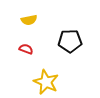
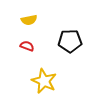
red semicircle: moved 1 px right, 3 px up
yellow star: moved 2 px left, 1 px up
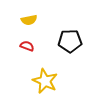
yellow star: moved 1 px right
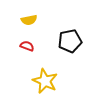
black pentagon: rotated 10 degrees counterclockwise
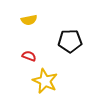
black pentagon: rotated 10 degrees clockwise
red semicircle: moved 2 px right, 10 px down
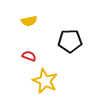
yellow semicircle: moved 1 px down
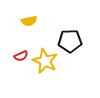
red semicircle: moved 8 px left; rotated 136 degrees clockwise
yellow star: moved 20 px up
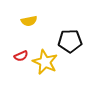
yellow star: moved 1 px down
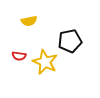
black pentagon: rotated 10 degrees counterclockwise
red semicircle: moved 2 px left; rotated 32 degrees clockwise
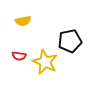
yellow semicircle: moved 6 px left
